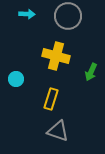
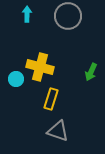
cyan arrow: rotated 91 degrees counterclockwise
yellow cross: moved 16 px left, 11 px down
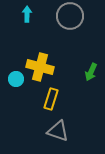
gray circle: moved 2 px right
